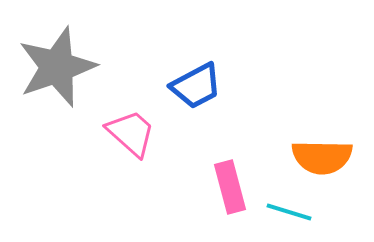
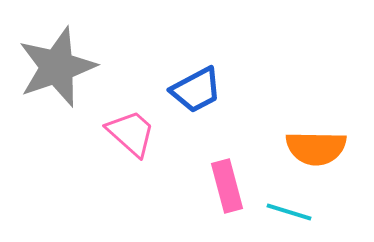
blue trapezoid: moved 4 px down
orange semicircle: moved 6 px left, 9 px up
pink rectangle: moved 3 px left, 1 px up
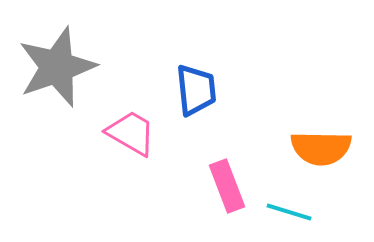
blue trapezoid: rotated 68 degrees counterclockwise
pink trapezoid: rotated 12 degrees counterclockwise
orange semicircle: moved 5 px right
pink rectangle: rotated 6 degrees counterclockwise
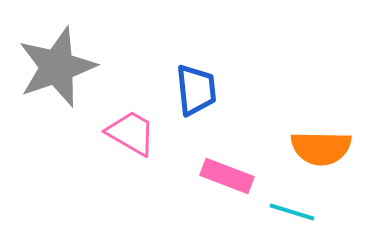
pink rectangle: moved 10 px up; rotated 48 degrees counterclockwise
cyan line: moved 3 px right
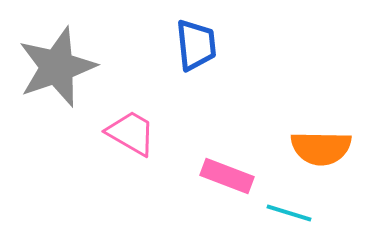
blue trapezoid: moved 45 px up
cyan line: moved 3 px left, 1 px down
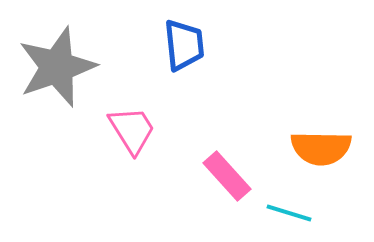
blue trapezoid: moved 12 px left
pink trapezoid: moved 1 px right, 3 px up; rotated 28 degrees clockwise
pink rectangle: rotated 27 degrees clockwise
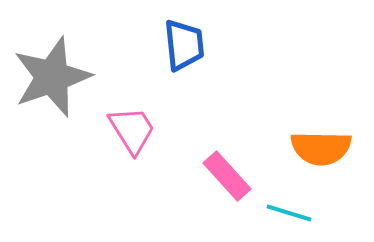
gray star: moved 5 px left, 10 px down
